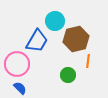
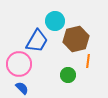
pink circle: moved 2 px right
blue semicircle: moved 2 px right
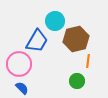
green circle: moved 9 px right, 6 px down
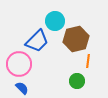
blue trapezoid: rotated 15 degrees clockwise
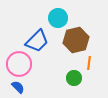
cyan circle: moved 3 px right, 3 px up
brown hexagon: moved 1 px down
orange line: moved 1 px right, 2 px down
green circle: moved 3 px left, 3 px up
blue semicircle: moved 4 px left, 1 px up
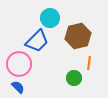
cyan circle: moved 8 px left
brown hexagon: moved 2 px right, 4 px up
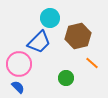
blue trapezoid: moved 2 px right, 1 px down
orange line: moved 3 px right; rotated 56 degrees counterclockwise
green circle: moved 8 px left
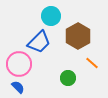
cyan circle: moved 1 px right, 2 px up
brown hexagon: rotated 15 degrees counterclockwise
green circle: moved 2 px right
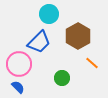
cyan circle: moved 2 px left, 2 px up
green circle: moved 6 px left
